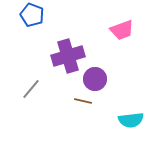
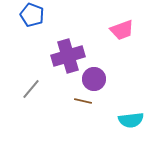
purple circle: moved 1 px left
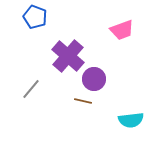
blue pentagon: moved 3 px right, 2 px down
purple cross: rotated 32 degrees counterclockwise
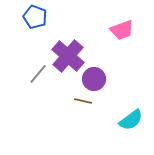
gray line: moved 7 px right, 15 px up
cyan semicircle: rotated 30 degrees counterclockwise
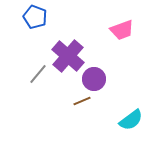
brown line: moved 1 px left; rotated 36 degrees counterclockwise
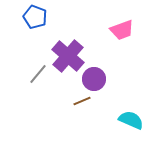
cyan semicircle: rotated 120 degrees counterclockwise
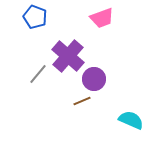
pink trapezoid: moved 20 px left, 12 px up
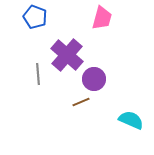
pink trapezoid: rotated 55 degrees counterclockwise
purple cross: moved 1 px left, 1 px up
gray line: rotated 45 degrees counterclockwise
brown line: moved 1 px left, 1 px down
